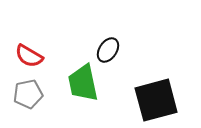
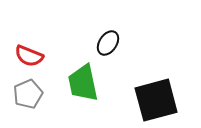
black ellipse: moved 7 px up
red semicircle: rotated 8 degrees counterclockwise
gray pentagon: rotated 12 degrees counterclockwise
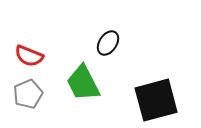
green trapezoid: rotated 15 degrees counterclockwise
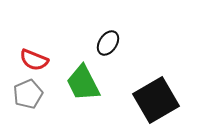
red semicircle: moved 5 px right, 4 px down
black square: rotated 15 degrees counterclockwise
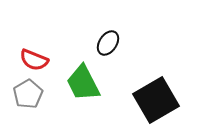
gray pentagon: rotated 8 degrees counterclockwise
